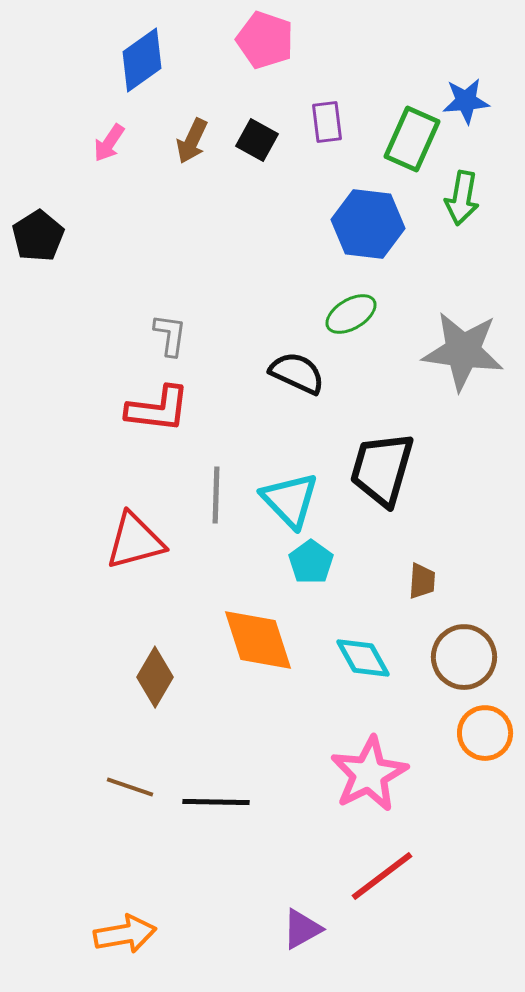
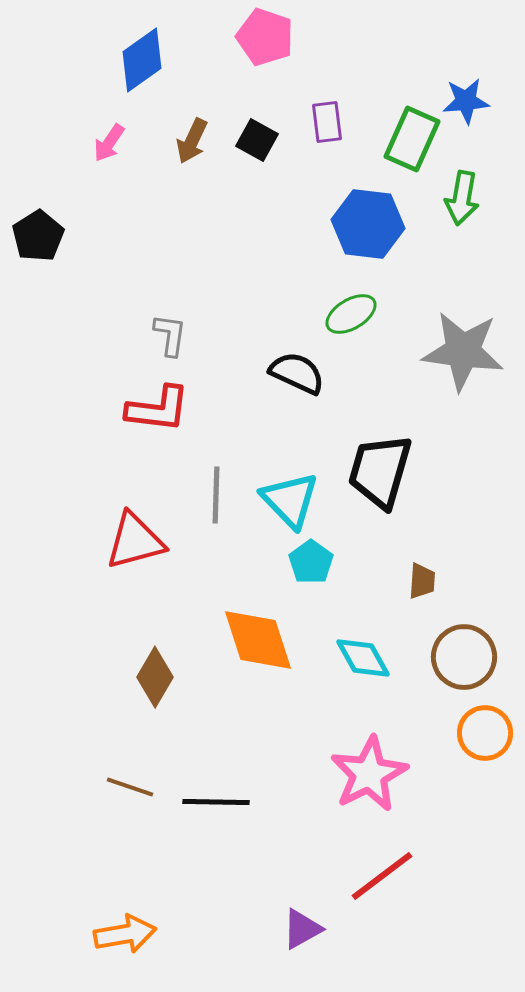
pink pentagon: moved 3 px up
black trapezoid: moved 2 px left, 2 px down
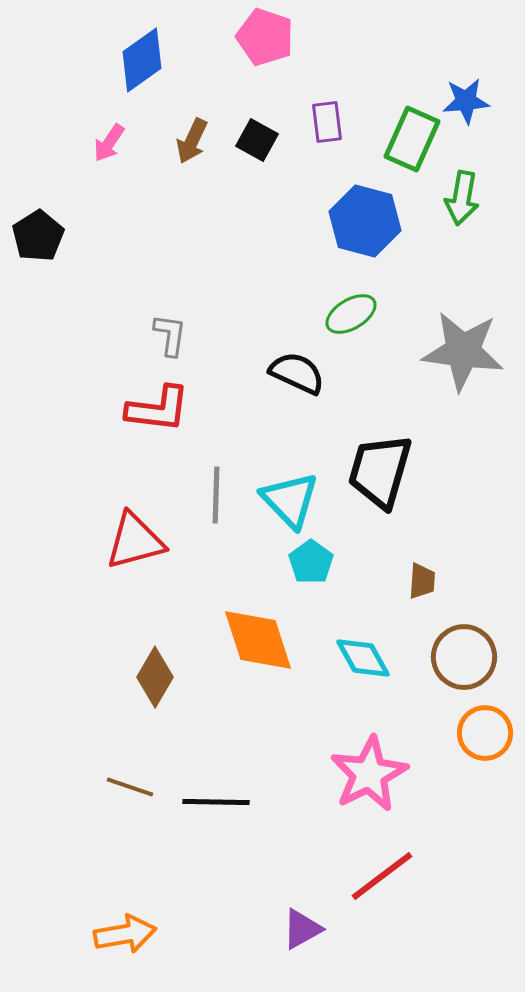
blue hexagon: moved 3 px left, 3 px up; rotated 8 degrees clockwise
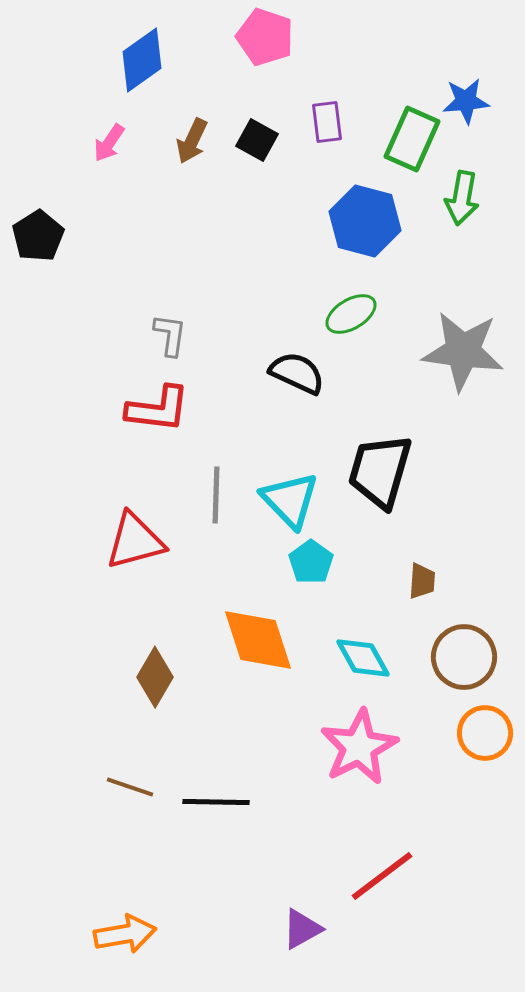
pink star: moved 10 px left, 27 px up
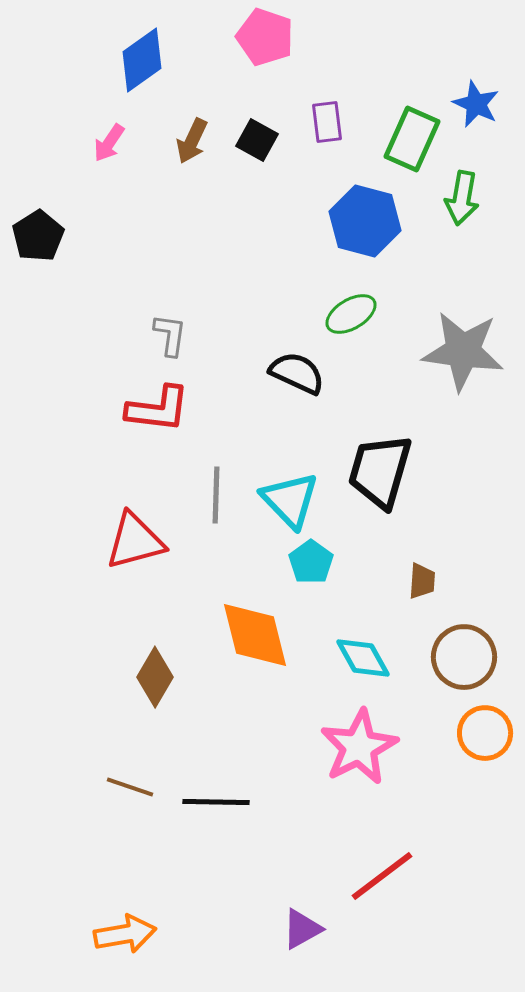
blue star: moved 10 px right, 3 px down; rotated 30 degrees clockwise
orange diamond: moved 3 px left, 5 px up; rotated 4 degrees clockwise
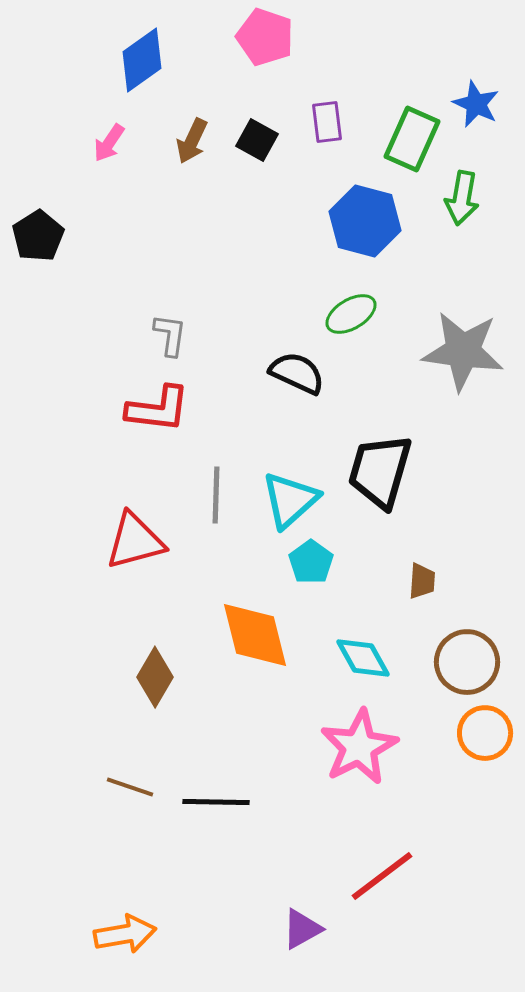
cyan triangle: rotated 32 degrees clockwise
brown circle: moved 3 px right, 5 px down
